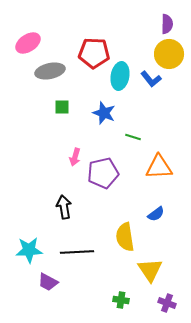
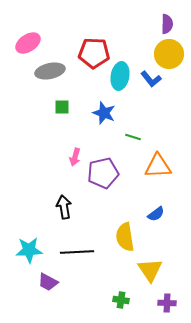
orange triangle: moved 1 px left, 1 px up
purple cross: rotated 18 degrees counterclockwise
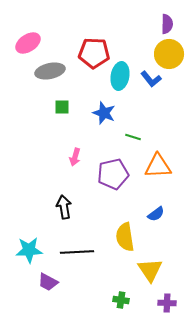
purple pentagon: moved 10 px right, 1 px down
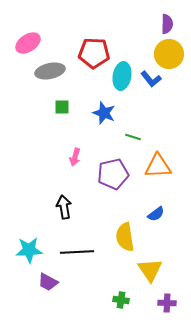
cyan ellipse: moved 2 px right
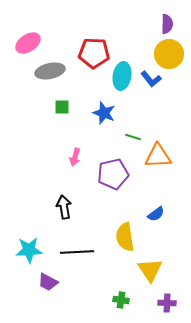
orange triangle: moved 10 px up
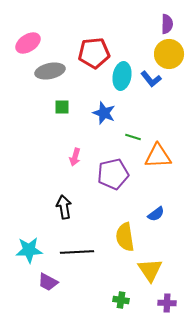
red pentagon: rotated 8 degrees counterclockwise
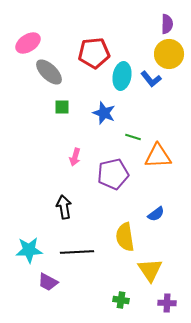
gray ellipse: moved 1 px left, 1 px down; rotated 56 degrees clockwise
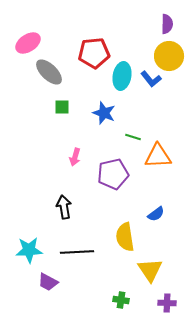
yellow circle: moved 2 px down
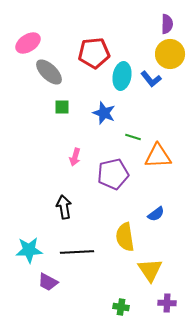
yellow circle: moved 1 px right, 2 px up
green cross: moved 7 px down
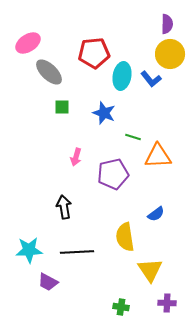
pink arrow: moved 1 px right
